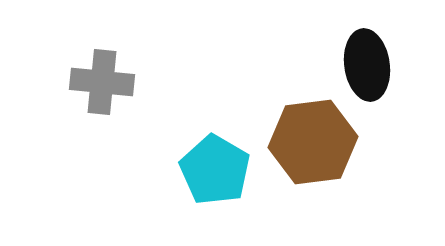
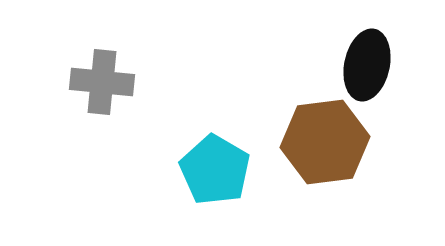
black ellipse: rotated 20 degrees clockwise
brown hexagon: moved 12 px right
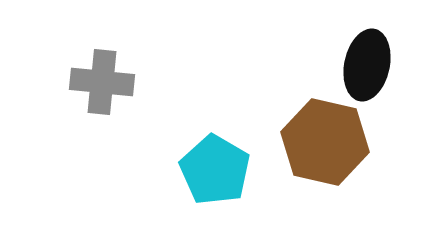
brown hexagon: rotated 20 degrees clockwise
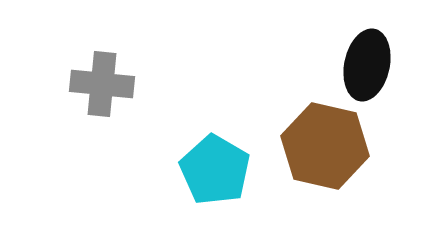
gray cross: moved 2 px down
brown hexagon: moved 4 px down
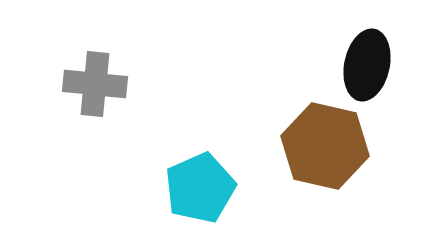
gray cross: moved 7 px left
cyan pentagon: moved 15 px left, 18 px down; rotated 18 degrees clockwise
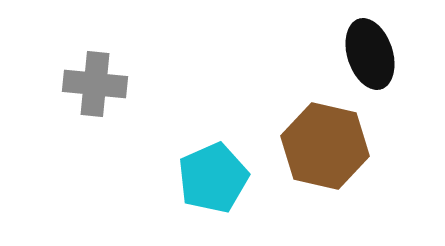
black ellipse: moved 3 px right, 11 px up; rotated 30 degrees counterclockwise
cyan pentagon: moved 13 px right, 10 px up
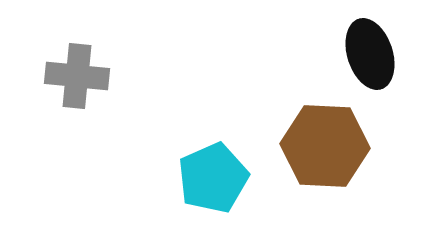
gray cross: moved 18 px left, 8 px up
brown hexagon: rotated 10 degrees counterclockwise
